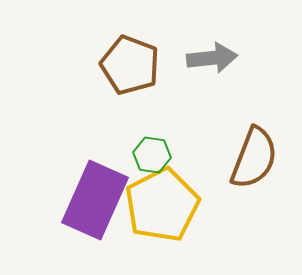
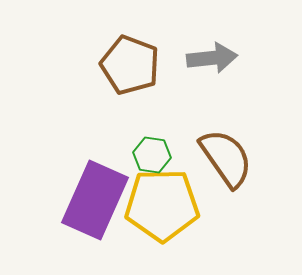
brown semicircle: moved 28 px left; rotated 56 degrees counterclockwise
yellow pentagon: rotated 26 degrees clockwise
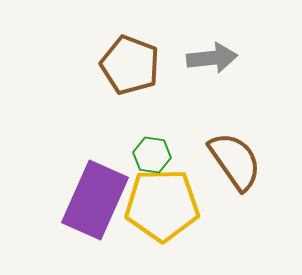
brown semicircle: moved 9 px right, 3 px down
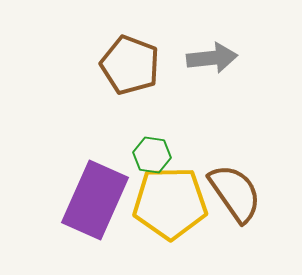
brown semicircle: moved 32 px down
yellow pentagon: moved 8 px right, 2 px up
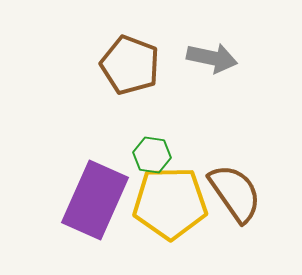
gray arrow: rotated 18 degrees clockwise
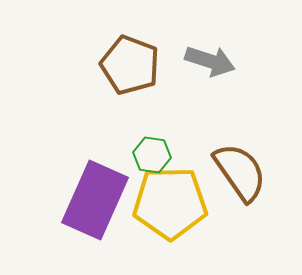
gray arrow: moved 2 px left, 3 px down; rotated 6 degrees clockwise
brown semicircle: moved 5 px right, 21 px up
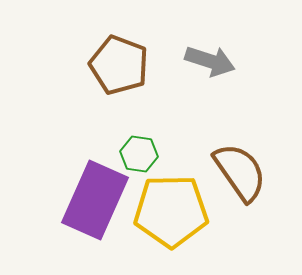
brown pentagon: moved 11 px left
green hexagon: moved 13 px left, 1 px up
yellow pentagon: moved 1 px right, 8 px down
